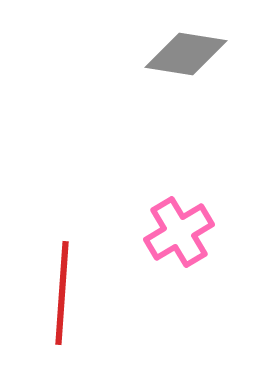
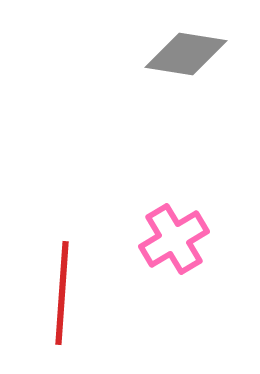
pink cross: moved 5 px left, 7 px down
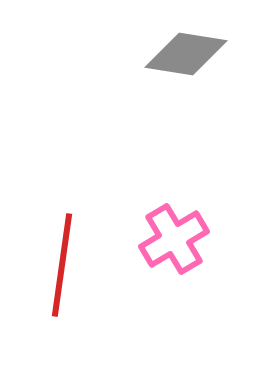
red line: moved 28 px up; rotated 4 degrees clockwise
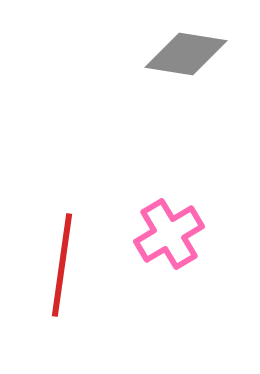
pink cross: moved 5 px left, 5 px up
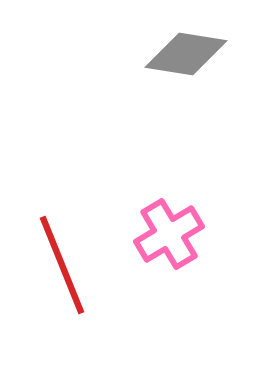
red line: rotated 30 degrees counterclockwise
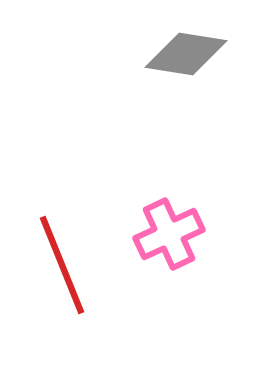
pink cross: rotated 6 degrees clockwise
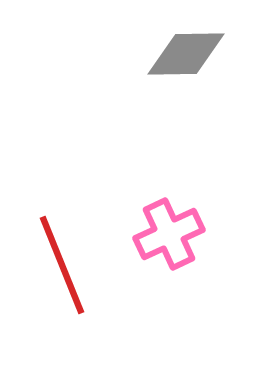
gray diamond: rotated 10 degrees counterclockwise
